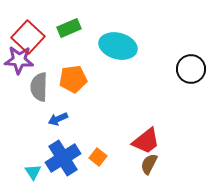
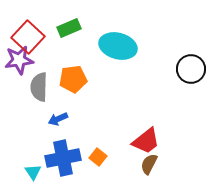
purple star: rotated 12 degrees counterclockwise
blue cross: rotated 20 degrees clockwise
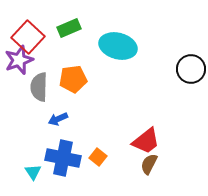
purple star: rotated 12 degrees counterclockwise
blue cross: rotated 24 degrees clockwise
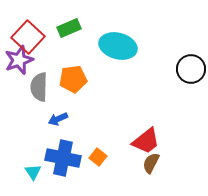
brown semicircle: moved 2 px right, 1 px up
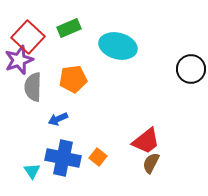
gray semicircle: moved 6 px left
cyan triangle: moved 1 px left, 1 px up
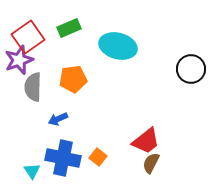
red square: rotated 12 degrees clockwise
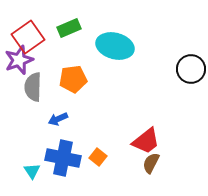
cyan ellipse: moved 3 px left
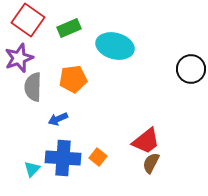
red square: moved 17 px up; rotated 20 degrees counterclockwise
purple star: moved 2 px up
blue cross: rotated 8 degrees counterclockwise
cyan triangle: moved 2 px up; rotated 18 degrees clockwise
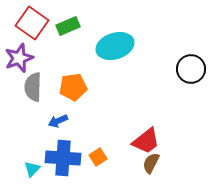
red square: moved 4 px right, 3 px down
green rectangle: moved 1 px left, 2 px up
cyan ellipse: rotated 33 degrees counterclockwise
orange pentagon: moved 8 px down
blue arrow: moved 2 px down
orange square: rotated 18 degrees clockwise
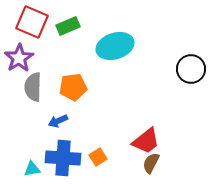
red square: moved 1 px up; rotated 12 degrees counterclockwise
purple star: rotated 12 degrees counterclockwise
cyan triangle: rotated 36 degrees clockwise
